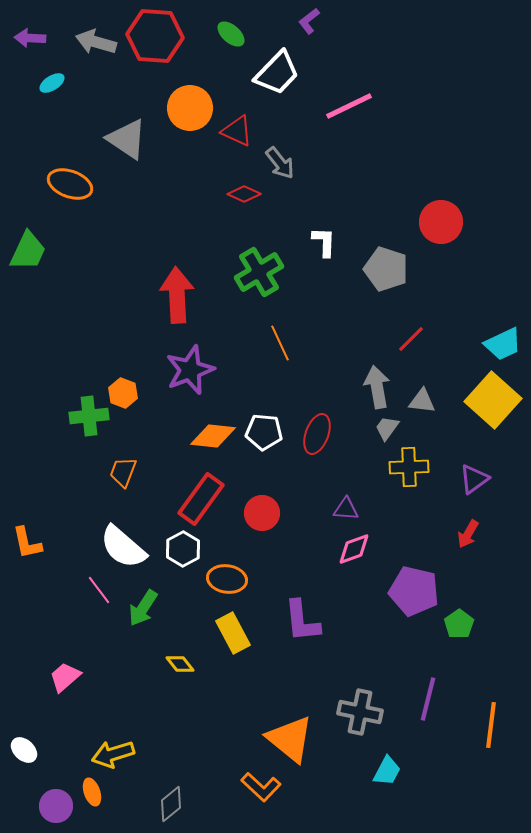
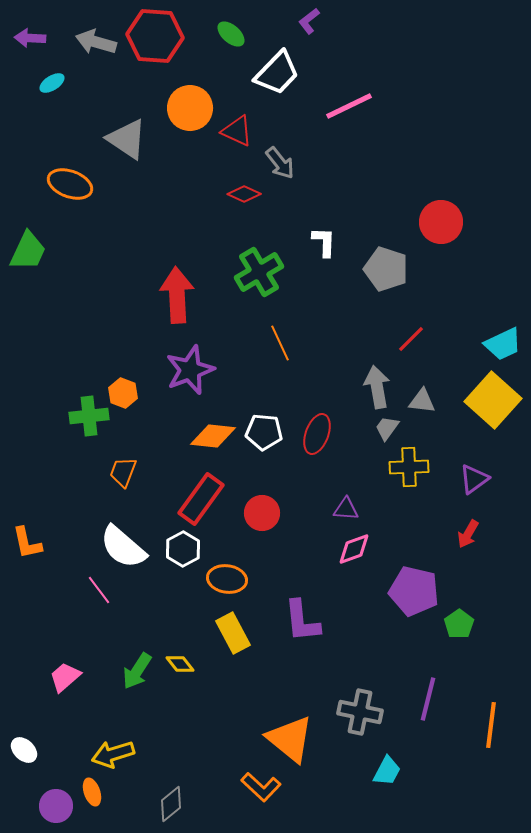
green arrow at (143, 608): moved 6 px left, 63 px down
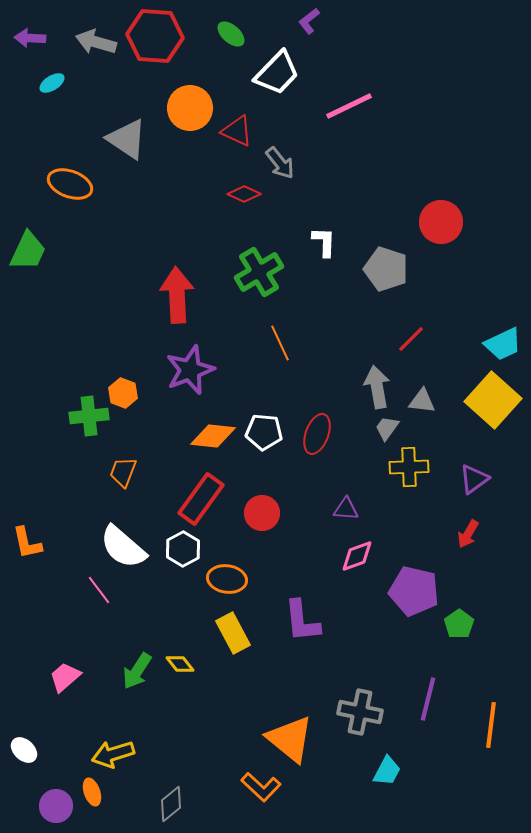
pink diamond at (354, 549): moved 3 px right, 7 px down
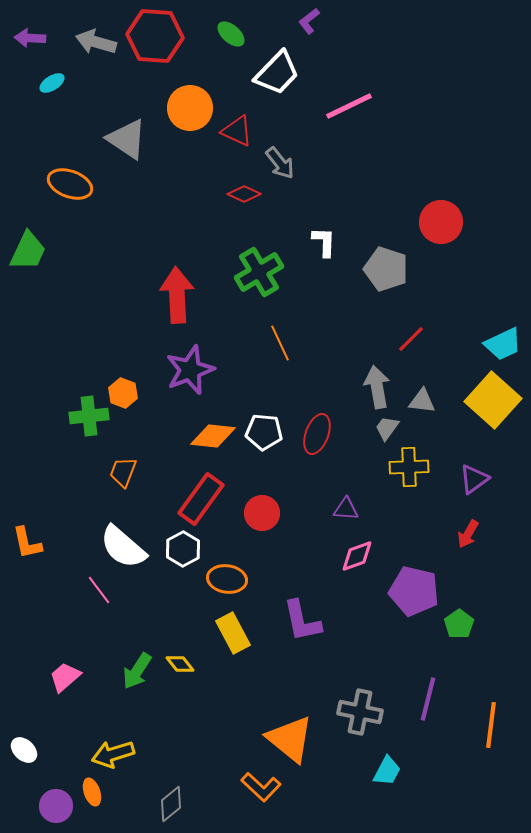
purple L-shape at (302, 621): rotated 6 degrees counterclockwise
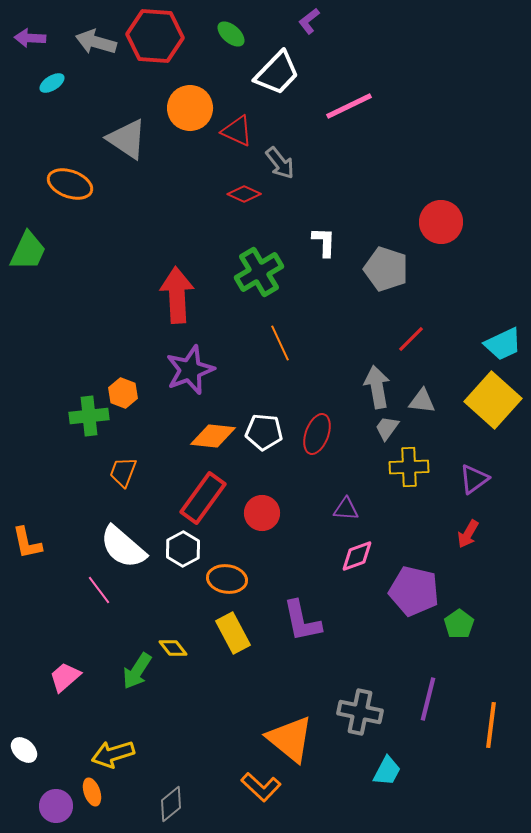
red rectangle at (201, 499): moved 2 px right, 1 px up
yellow diamond at (180, 664): moved 7 px left, 16 px up
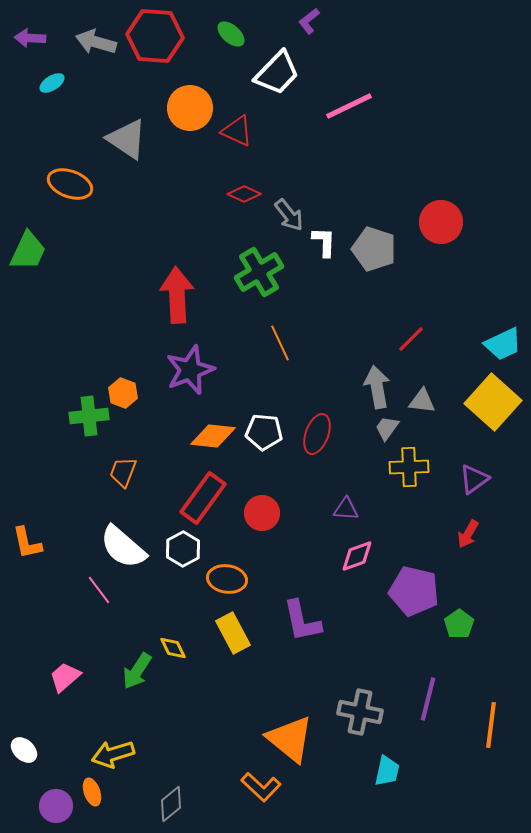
gray arrow at (280, 163): moved 9 px right, 52 px down
gray pentagon at (386, 269): moved 12 px left, 20 px up
yellow square at (493, 400): moved 2 px down
yellow diamond at (173, 648): rotated 12 degrees clockwise
cyan trapezoid at (387, 771): rotated 16 degrees counterclockwise
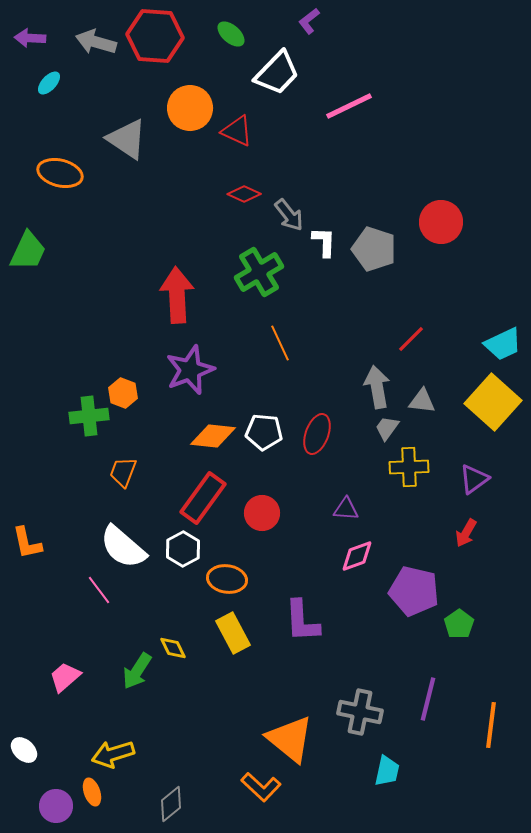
cyan ellipse at (52, 83): moved 3 px left; rotated 15 degrees counterclockwise
orange ellipse at (70, 184): moved 10 px left, 11 px up; rotated 6 degrees counterclockwise
red arrow at (468, 534): moved 2 px left, 1 px up
purple L-shape at (302, 621): rotated 9 degrees clockwise
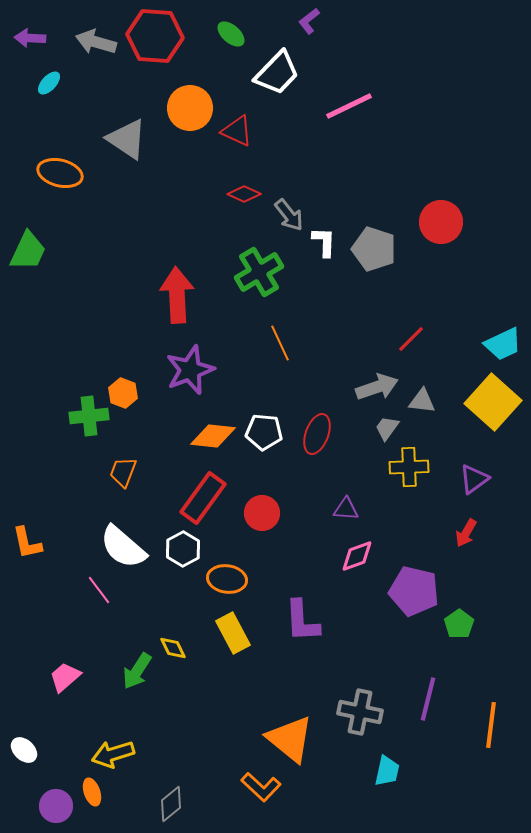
gray arrow at (377, 387): rotated 81 degrees clockwise
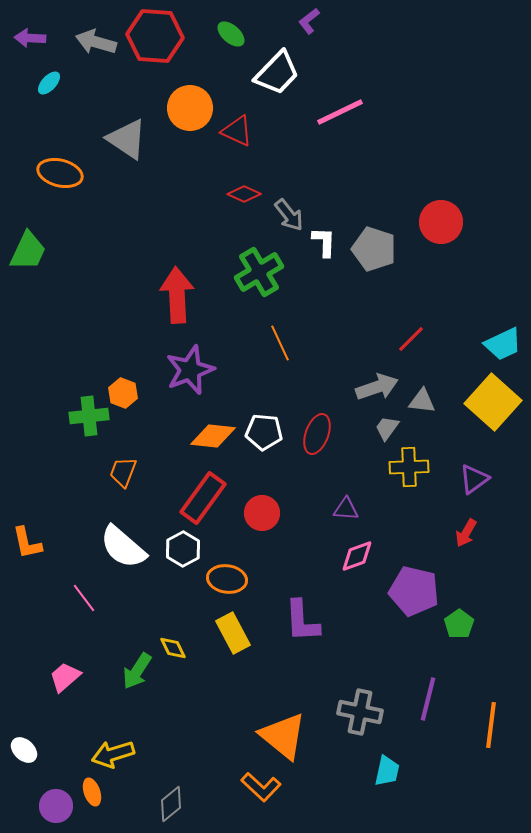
pink line at (349, 106): moved 9 px left, 6 px down
pink line at (99, 590): moved 15 px left, 8 px down
orange triangle at (290, 739): moved 7 px left, 3 px up
